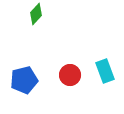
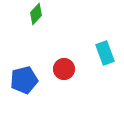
cyan rectangle: moved 18 px up
red circle: moved 6 px left, 6 px up
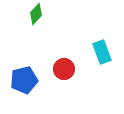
cyan rectangle: moved 3 px left, 1 px up
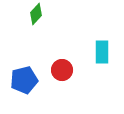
cyan rectangle: rotated 20 degrees clockwise
red circle: moved 2 px left, 1 px down
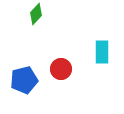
red circle: moved 1 px left, 1 px up
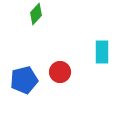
red circle: moved 1 px left, 3 px down
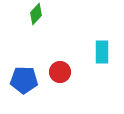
blue pentagon: rotated 16 degrees clockwise
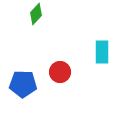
blue pentagon: moved 1 px left, 4 px down
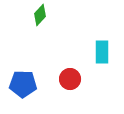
green diamond: moved 4 px right, 1 px down
red circle: moved 10 px right, 7 px down
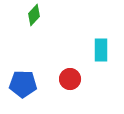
green diamond: moved 6 px left
cyan rectangle: moved 1 px left, 2 px up
